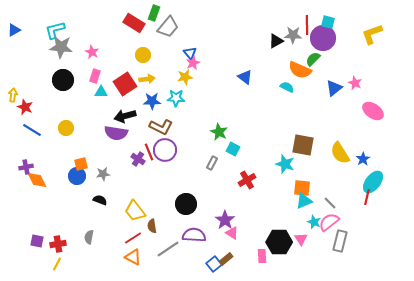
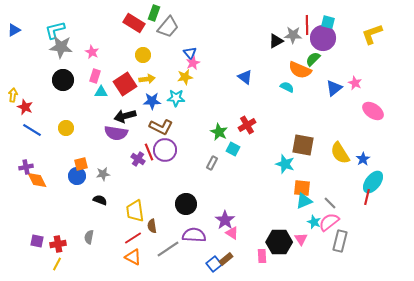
red cross at (247, 180): moved 55 px up
yellow trapezoid at (135, 211): rotated 30 degrees clockwise
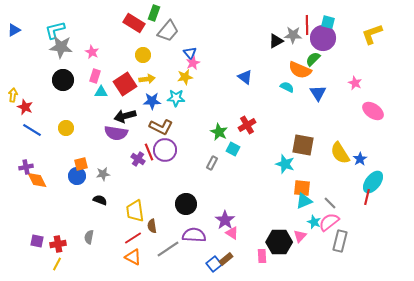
gray trapezoid at (168, 27): moved 4 px down
blue triangle at (334, 88): moved 16 px left, 5 px down; rotated 24 degrees counterclockwise
blue star at (363, 159): moved 3 px left
pink triangle at (301, 239): moved 1 px left, 3 px up; rotated 16 degrees clockwise
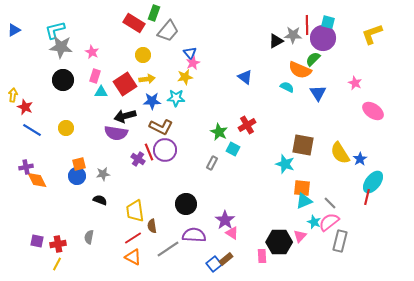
orange square at (81, 164): moved 2 px left
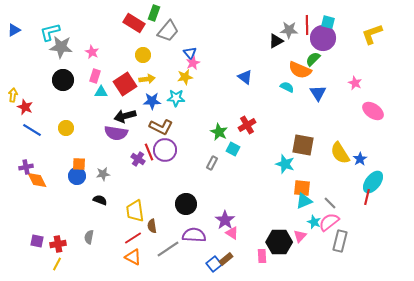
cyan L-shape at (55, 30): moved 5 px left, 2 px down
gray star at (293, 35): moved 4 px left, 5 px up
orange square at (79, 164): rotated 16 degrees clockwise
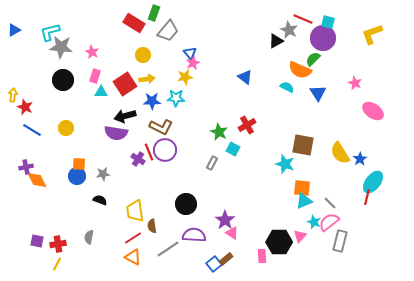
red line at (307, 25): moved 4 px left, 6 px up; rotated 66 degrees counterclockwise
gray star at (289, 30): rotated 24 degrees clockwise
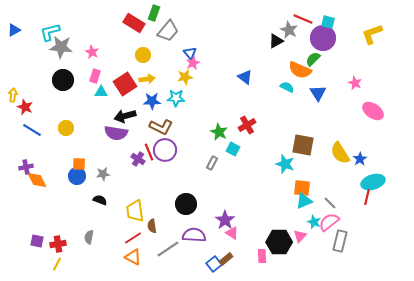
cyan ellipse at (373, 182): rotated 35 degrees clockwise
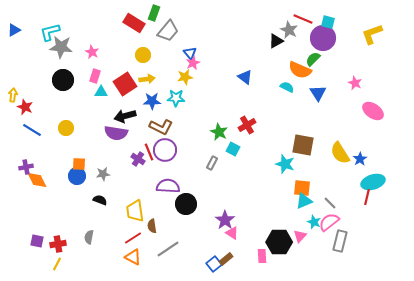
purple semicircle at (194, 235): moved 26 px left, 49 px up
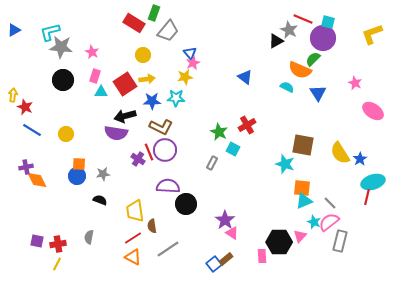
yellow circle at (66, 128): moved 6 px down
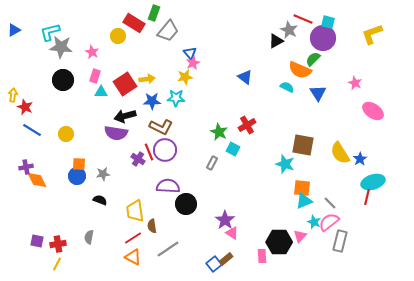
yellow circle at (143, 55): moved 25 px left, 19 px up
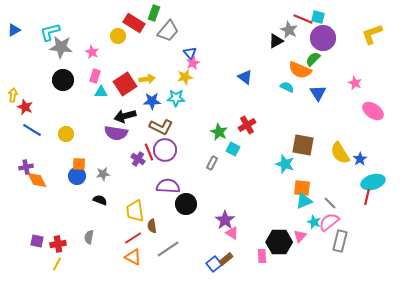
cyan square at (328, 22): moved 10 px left, 5 px up
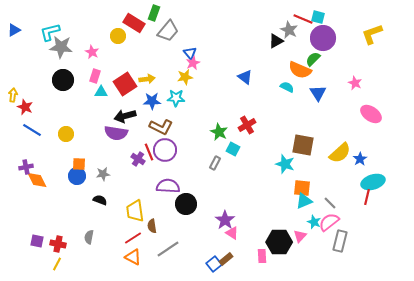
pink ellipse at (373, 111): moved 2 px left, 3 px down
yellow semicircle at (340, 153): rotated 100 degrees counterclockwise
gray rectangle at (212, 163): moved 3 px right
red cross at (58, 244): rotated 21 degrees clockwise
